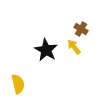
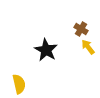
yellow arrow: moved 14 px right
yellow semicircle: moved 1 px right
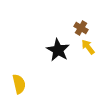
brown cross: moved 1 px up
black star: moved 12 px right
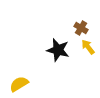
black star: rotated 15 degrees counterclockwise
yellow semicircle: rotated 108 degrees counterclockwise
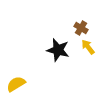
yellow semicircle: moved 3 px left
